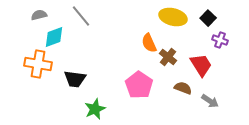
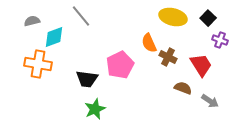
gray semicircle: moved 7 px left, 6 px down
brown cross: rotated 12 degrees counterclockwise
black trapezoid: moved 12 px right
pink pentagon: moved 19 px left, 20 px up; rotated 12 degrees clockwise
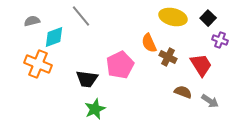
orange cross: rotated 12 degrees clockwise
brown semicircle: moved 4 px down
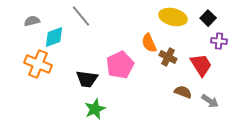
purple cross: moved 1 px left, 1 px down; rotated 14 degrees counterclockwise
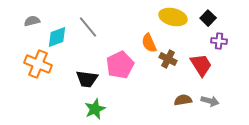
gray line: moved 7 px right, 11 px down
cyan diamond: moved 3 px right
brown cross: moved 2 px down
brown semicircle: moved 8 px down; rotated 30 degrees counterclockwise
gray arrow: rotated 18 degrees counterclockwise
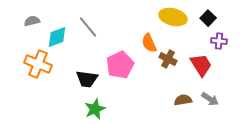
gray arrow: moved 2 px up; rotated 18 degrees clockwise
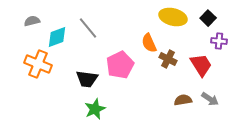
gray line: moved 1 px down
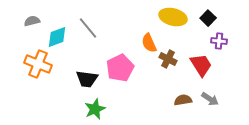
pink pentagon: moved 3 px down
